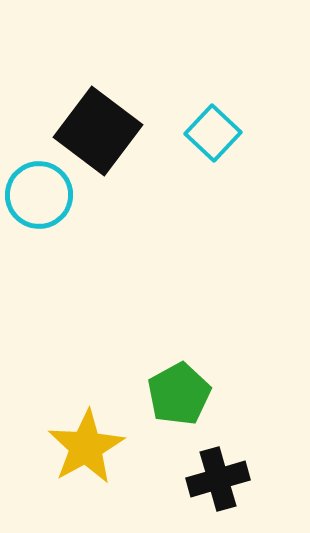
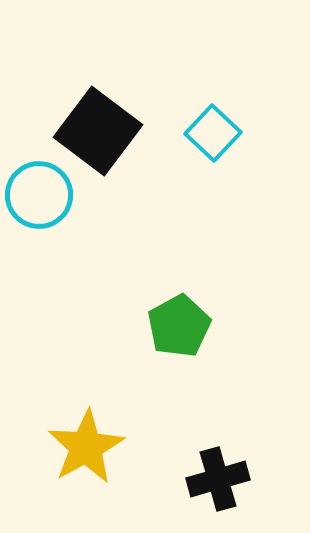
green pentagon: moved 68 px up
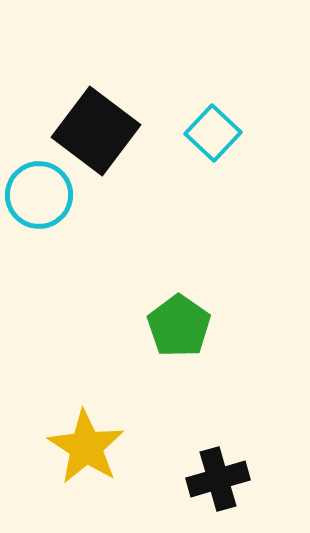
black square: moved 2 px left
green pentagon: rotated 8 degrees counterclockwise
yellow star: rotated 10 degrees counterclockwise
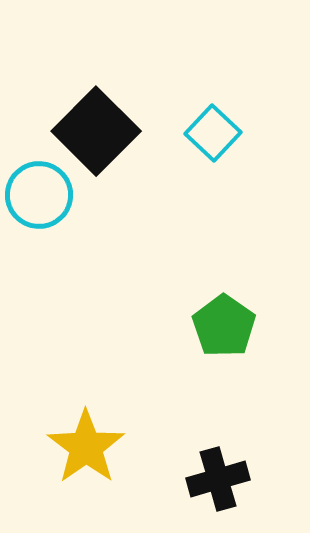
black square: rotated 8 degrees clockwise
green pentagon: moved 45 px right
yellow star: rotated 4 degrees clockwise
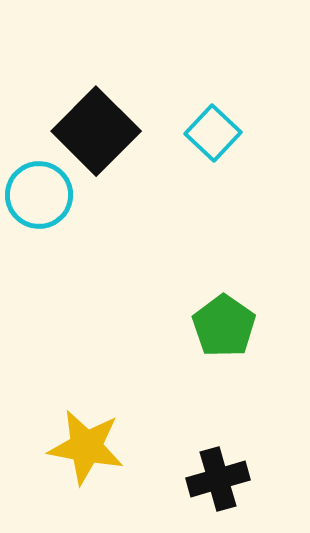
yellow star: rotated 26 degrees counterclockwise
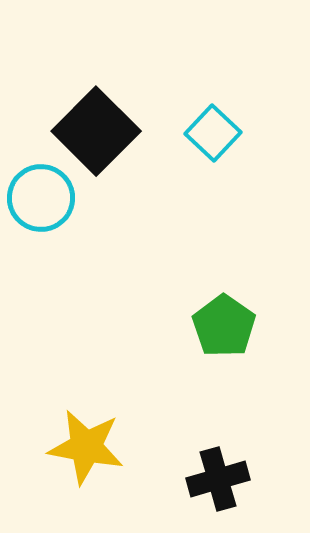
cyan circle: moved 2 px right, 3 px down
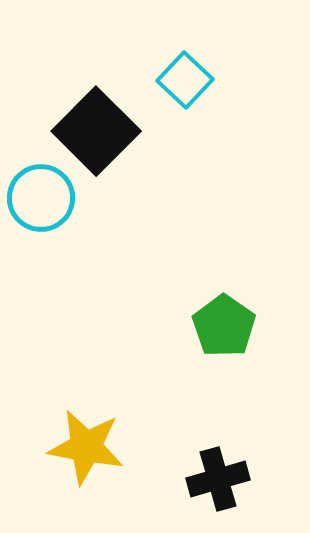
cyan square: moved 28 px left, 53 px up
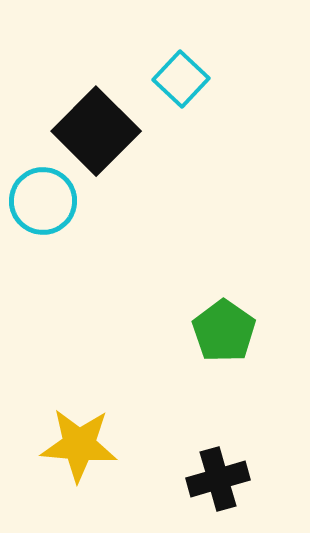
cyan square: moved 4 px left, 1 px up
cyan circle: moved 2 px right, 3 px down
green pentagon: moved 5 px down
yellow star: moved 7 px left, 2 px up; rotated 6 degrees counterclockwise
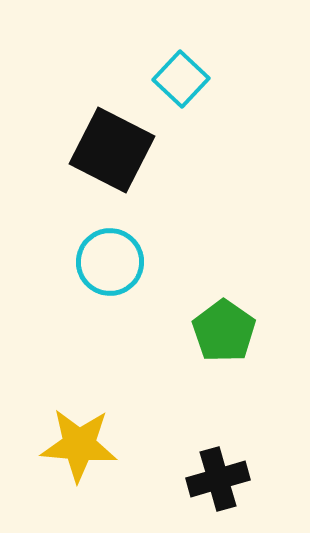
black square: moved 16 px right, 19 px down; rotated 18 degrees counterclockwise
cyan circle: moved 67 px right, 61 px down
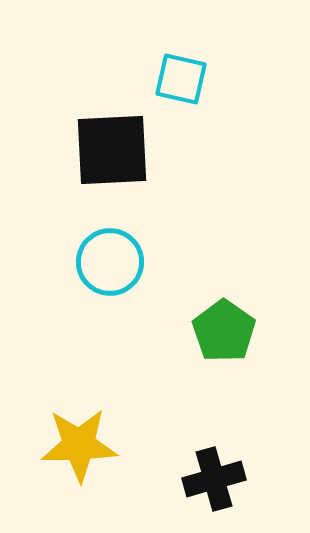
cyan square: rotated 30 degrees counterclockwise
black square: rotated 30 degrees counterclockwise
yellow star: rotated 6 degrees counterclockwise
black cross: moved 4 px left
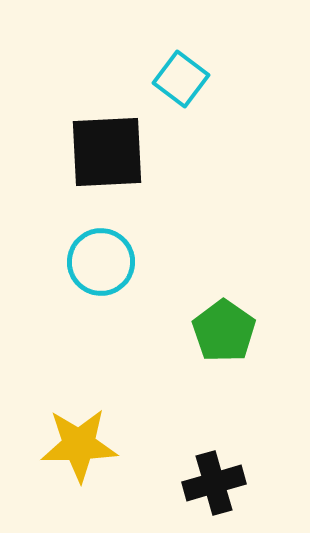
cyan square: rotated 24 degrees clockwise
black square: moved 5 px left, 2 px down
cyan circle: moved 9 px left
black cross: moved 4 px down
